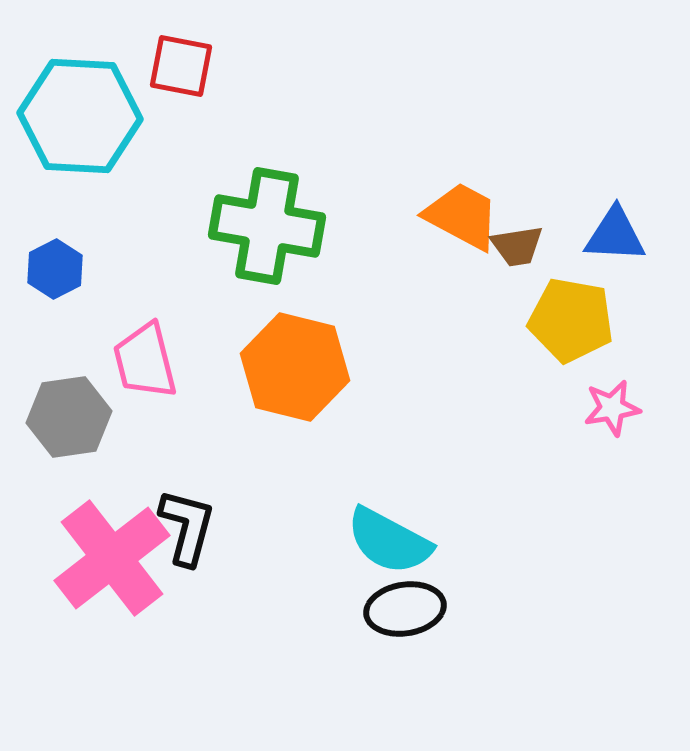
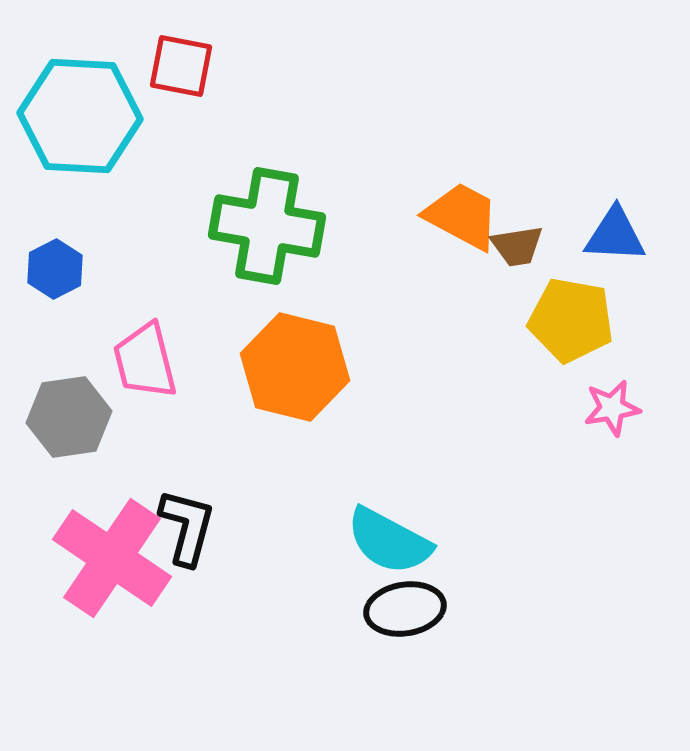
pink cross: rotated 18 degrees counterclockwise
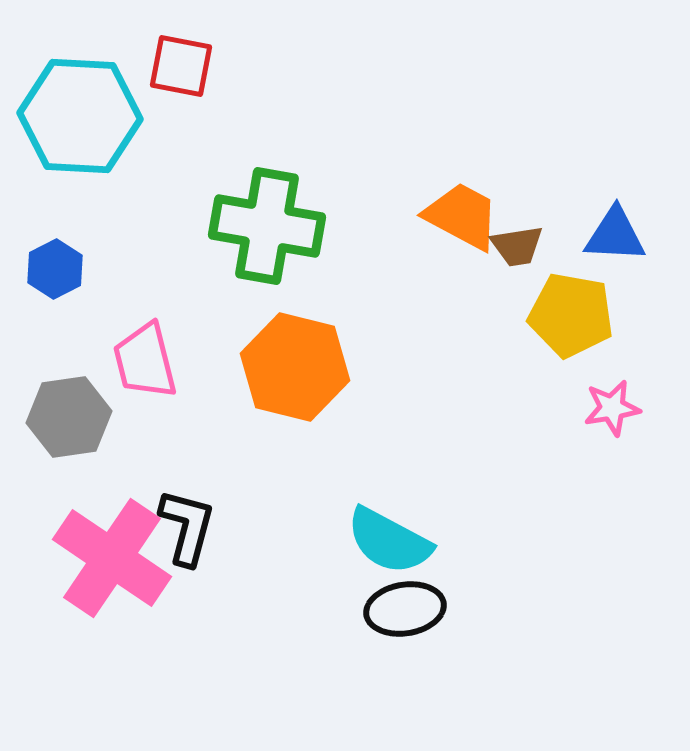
yellow pentagon: moved 5 px up
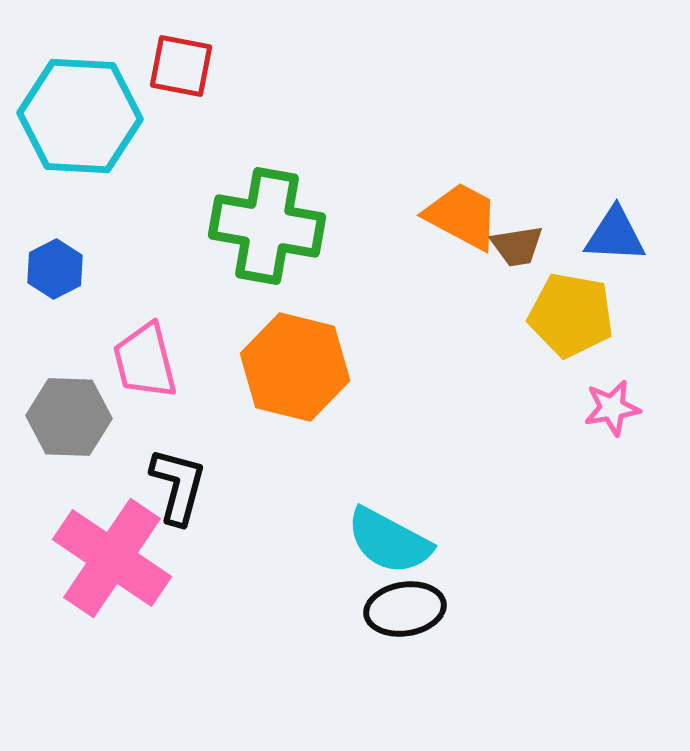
gray hexagon: rotated 10 degrees clockwise
black L-shape: moved 9 px left, 41 px up
